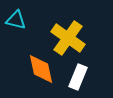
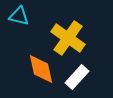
cyan triangle: moved 3 px right, 4 px up
white rectangle: moved 1 px left; rotated 20 degrees clockwise
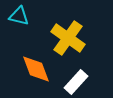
orange diamond: moved 5 px left; rotated 8 degrees counterclockwise
white rectangle: moved 1 px left, 5 px down
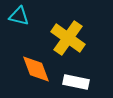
white rectangle: rotated 60 degrees clockwise
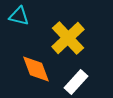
yellow cross: rotated 12 degrees clockwise
white rectangle: rotated 60 degrees counterclockwise
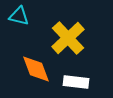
white rectangle: rotated 55 degrees clockwise
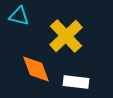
yellow cross: moved 2 px left, 2 px up
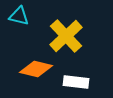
orange diamond: rotated 56 degrees counterclockwise
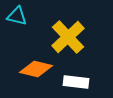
cyan triangle: moved 2 px left
yellow cross: moved 2 px right, 1 px down
